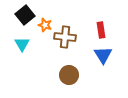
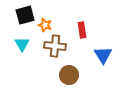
black square: rotated 24 degrees clockwise
red rectangle: moved 19 px left
brown cross: moved 10 px left, 9 px down
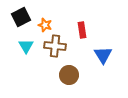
black square: moved 4 px left, 2 px down; rotated 12 degrees counterclockwise
cyan triangle: moved 4 px right, 2 px down
